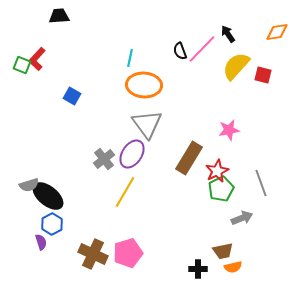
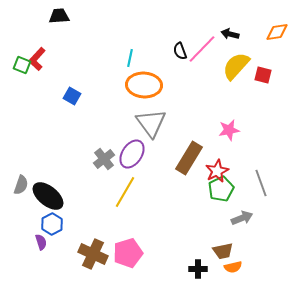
black arrow: moved 2 px right; rotated 42 degrees counterclockwise
gray triangle: moved 4 px right, 1 px up
gray semicircle: moved 8 px left; rotated 54 degrees counterclockwise
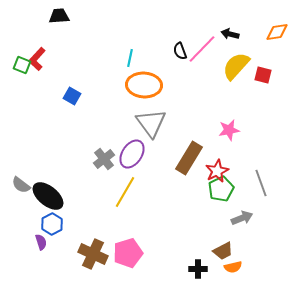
gray semicircle: rotated 108 degrees clockwise
brown trapezoid: rotated 15 degrees counterclockwise
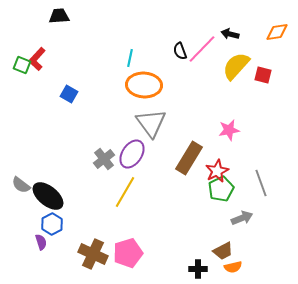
blue square: moved 3 px left, 2 px up
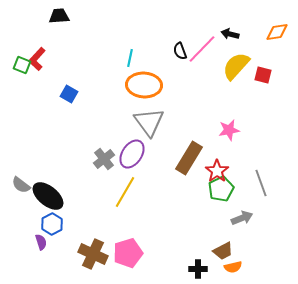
gray triangle: moved 2 px left, 1 px up
red star: rotated 10 degrees counterclockwise
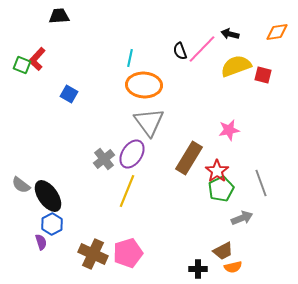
yellow semicircle: rotated 28 degrees clockwise
yellow line: moved 2 px right, 1 px up; rotated 8 degrees counterclockwise
black ellipse: rotated 16 degrees clockwise
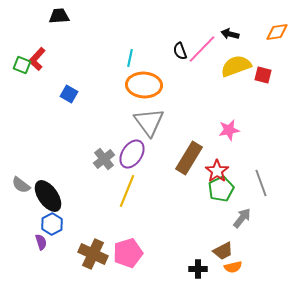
gray arrow: rotated 30 degrees counterclockwise
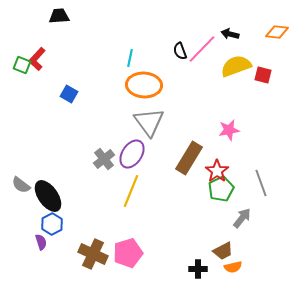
orange diamond: rotated 15 degrees clockwise
yellow line: moved 4 px right
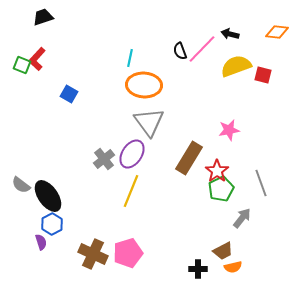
black trapezoid: moved 16 px left, 1 px down; rotated 15 degrees counterclockwise
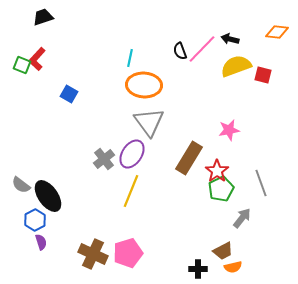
black arrow: moved 5 px down
blue hexagon: moved 17 px left, 4 px up
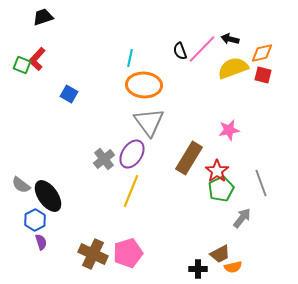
orange diamond: moved 15 px left, 21 px down; rotated 20 degrees counterclockwise
yellow semicircle: moved 3 px left, 2 px down
brown trapezoid: moved 3 px left, 3 px down
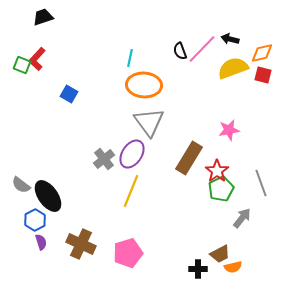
brown cross: moved 12 px left, 10 px up
